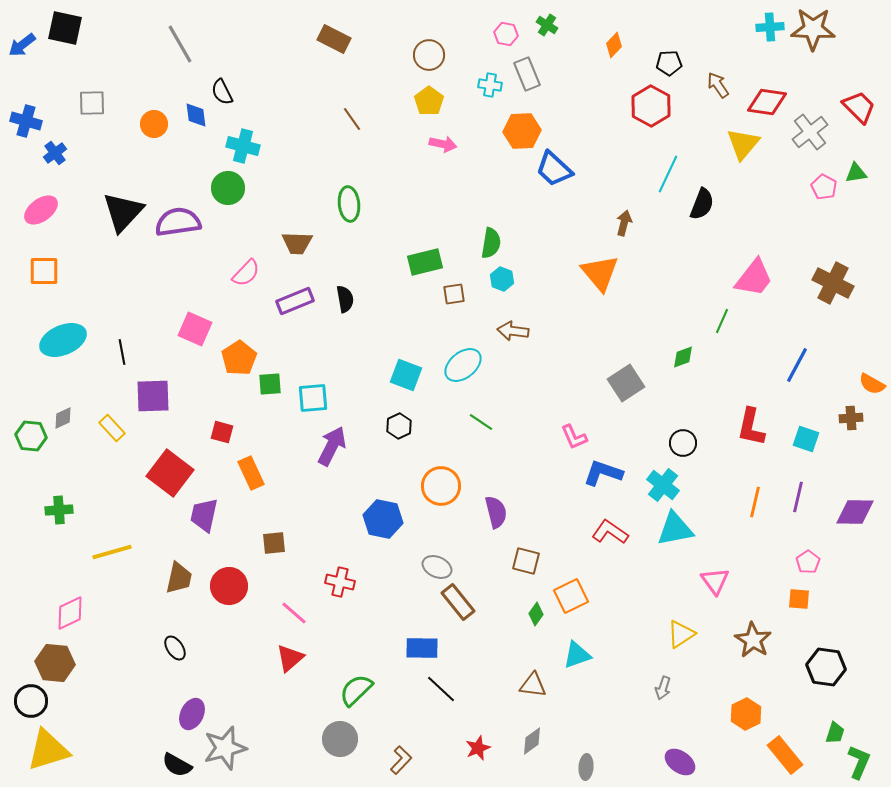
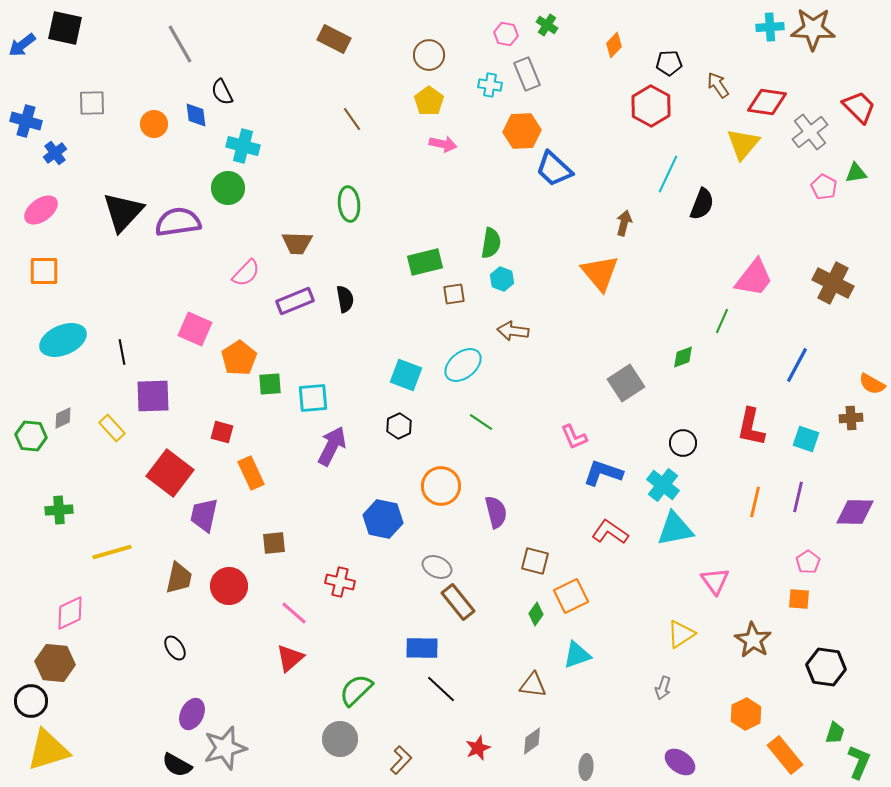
brown square at (526, 561): moved 9 px right
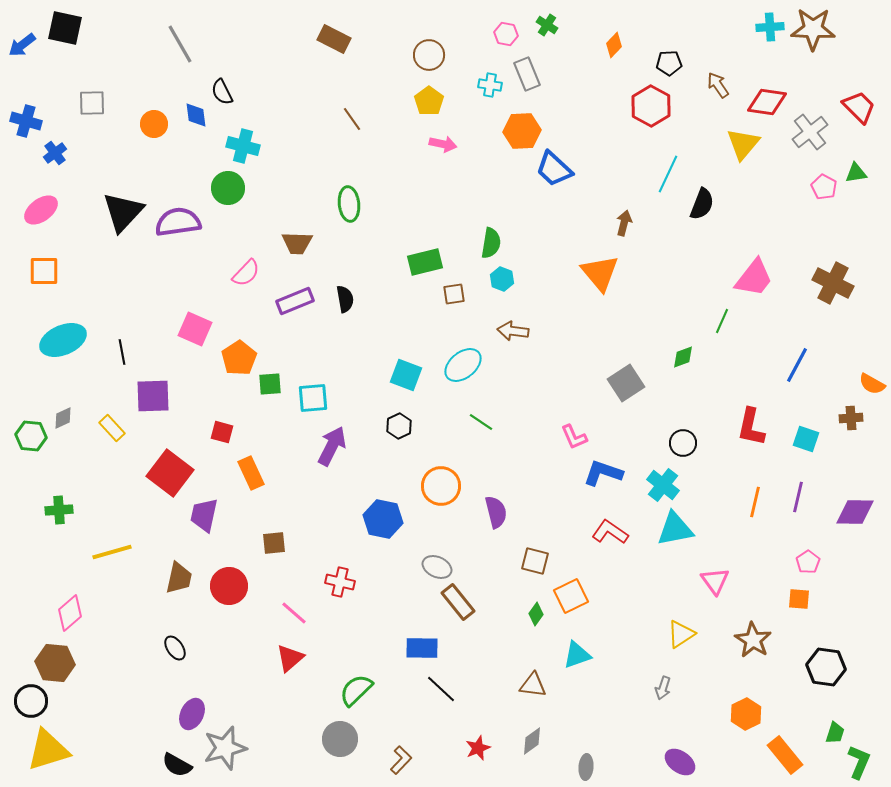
pink diamond at (70, 613): rotated 15 degrees counterclockwise
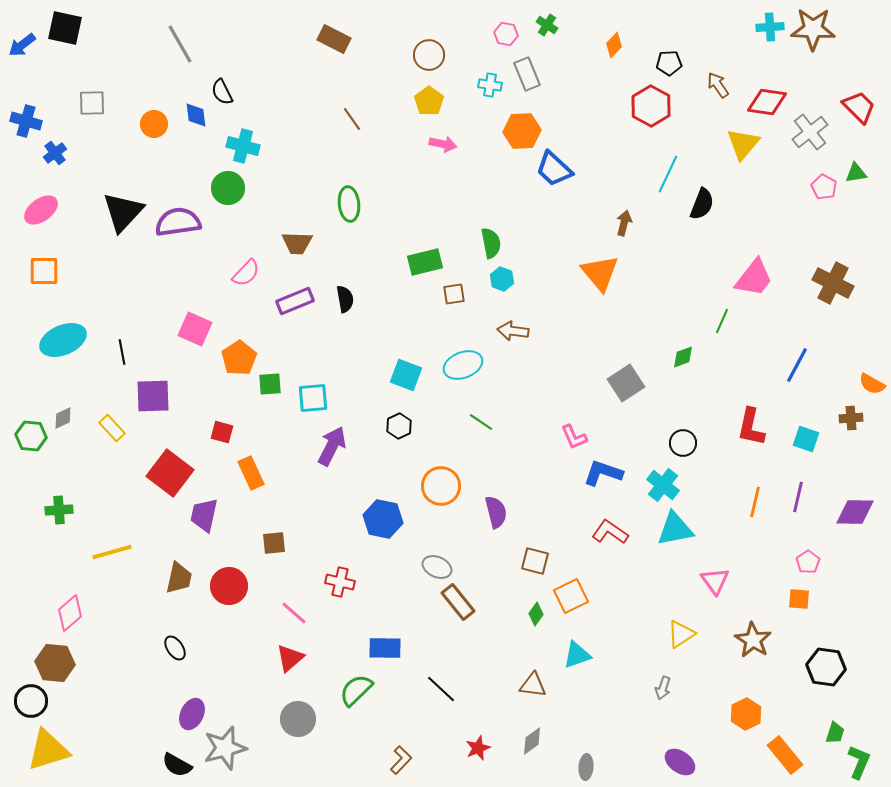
green semicircle at (491, 243): rotated 20 degrees counterclockwise
cyan ellipse at (463, 365): rotated 18 degrees clockwise
blue rectangle at (422, 648): moved 37 px left
gray circle at (340, 739): moved 42 px left, 20 px up
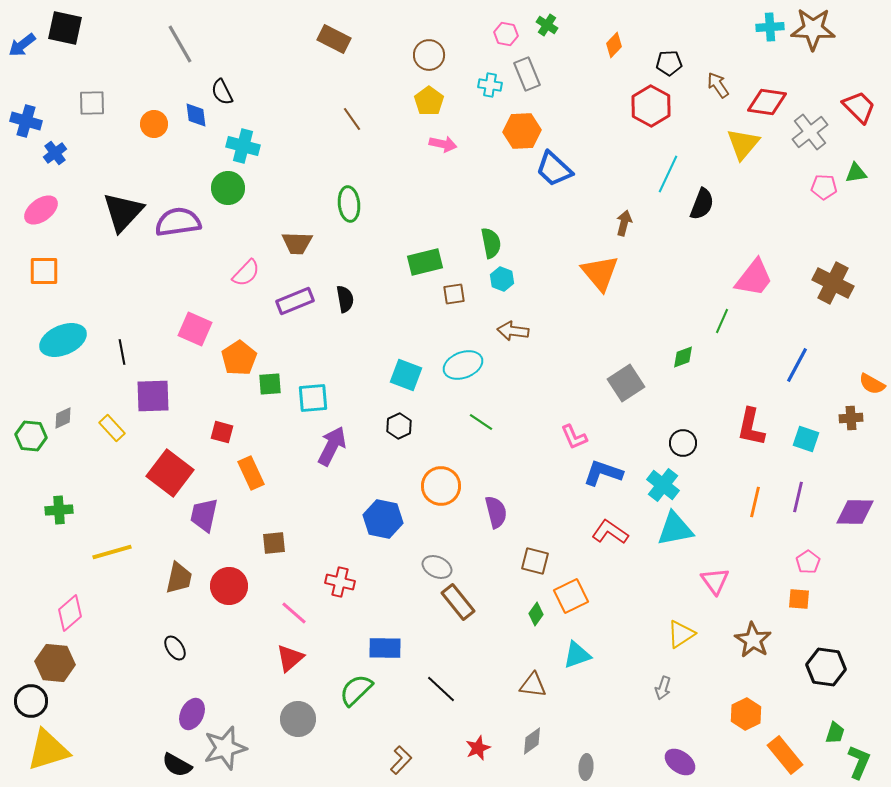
pink pentagon at (824, 187): rotated 25 degrees counterclockwise
